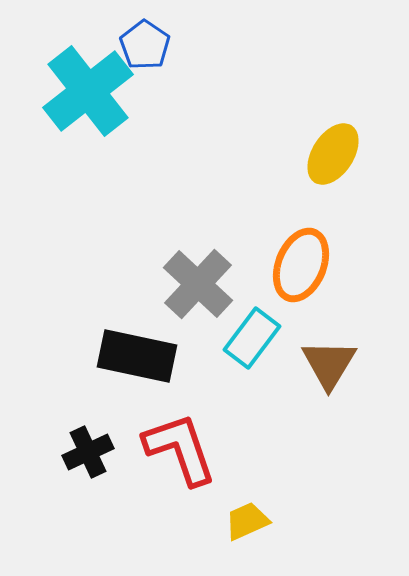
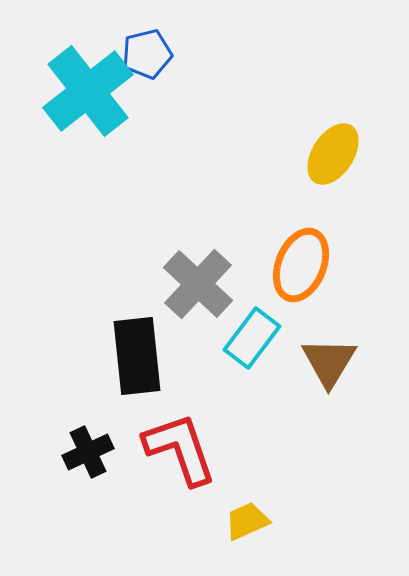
blue pentagon: moved 2 px right, 9 px down; rotated 24 degrees clockwise
black rectangle: rotated 72 degrees clockwise
brown triangle: moved 2 px up
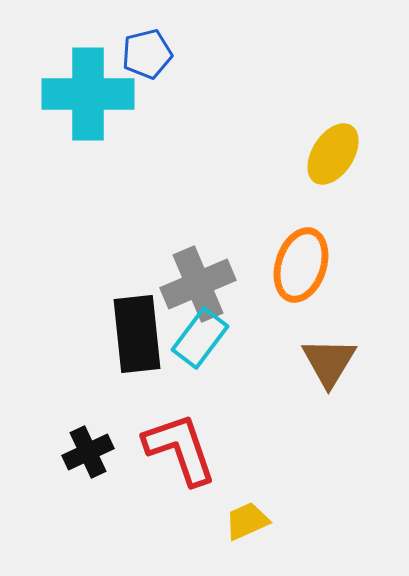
cyan cross: moved 3 px down; rotated 38 degrees clockwise
orange ellipse: rotated 4 degrees counterclockwise
gray cross: rotated 24 degrees clockwise
cyan rectangle: moved 52 px left
black rectangle: moved 22 px up
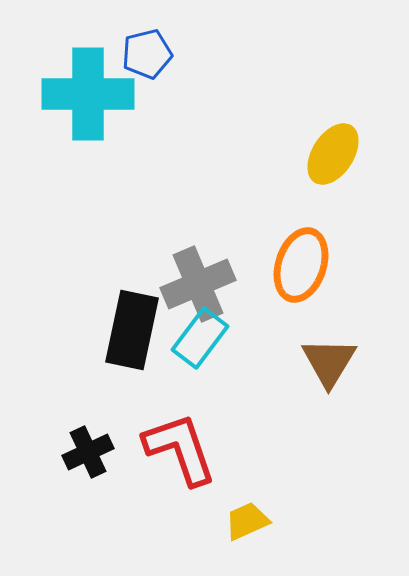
black rectangle: moved 5 px left, 4 px up; rotated 18 degrees clockwise
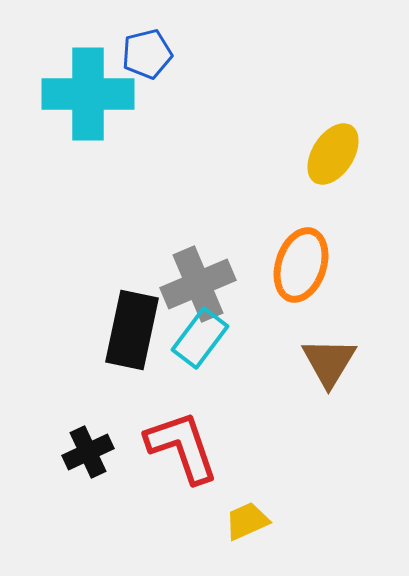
red L-shape: moved 2 px right, 2 px up
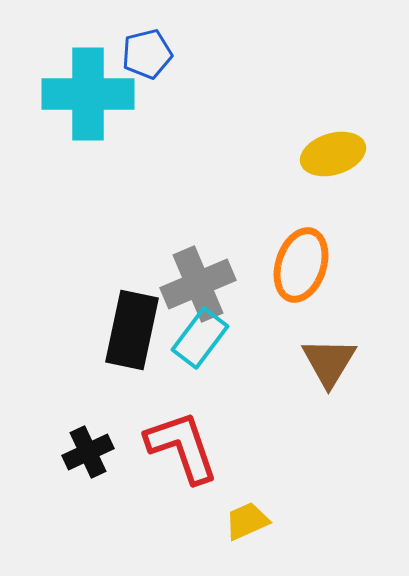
yellow ellipse: rotated 40 degrees clockwise
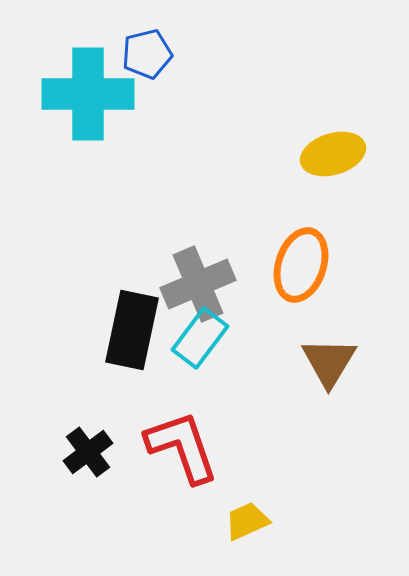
black cross: rotated 12 degrees counterclockwise
